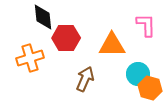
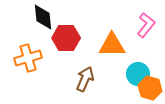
pink L-shape: rotated 40 degrees clockwise
orange cross: moved 2 px left
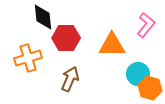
brown arrow: moved 15 px left
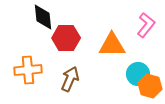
orange cross: moved 12 px down; rotated 12 degrees clockwise
orange hexagon: moved 2 px up
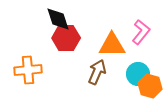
black diamond: moved 15 px right, 2 px down; rotated 12 degrees counterclockwise
pink L-shape: moved 5 px left, 7 px down
brown arrow: moved 27 px right, 7 px up
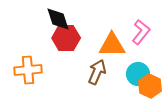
orange hexagon: rotated 10 degrees clockwise
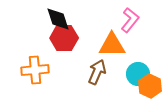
pink L-shape: moved 11 px left, 12 px up
red hexagon: moved 2 px left
orange cross: moved 7 px right
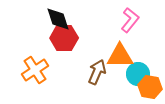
orange triangle: moved 8 px right, 11 px down
orange cross: rotated 28 degrees counterclockwise
orange hexagon: moved 1 px down; rotated 15 degrees counterclockwise
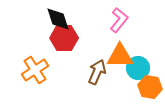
pink L-shape: moved 11 px left
cyan circle: moved 6 px up
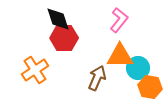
brown arrow: moved 6 px down
